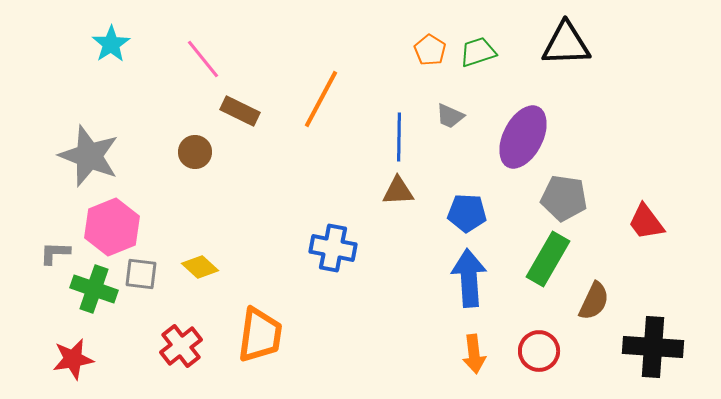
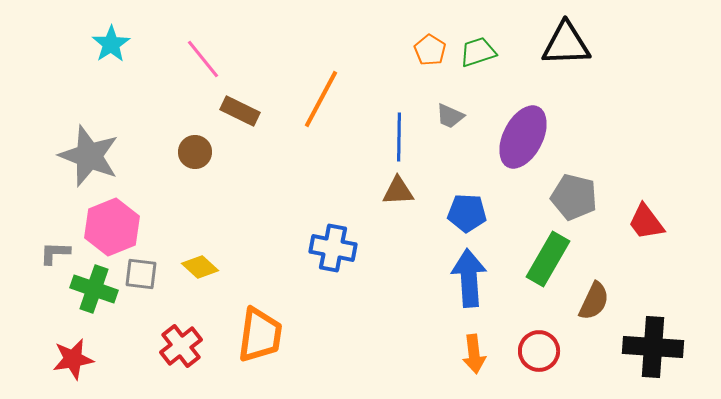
gray pentagon: moved 10 px right, 1 px up; rotated 6 degrees clockwise
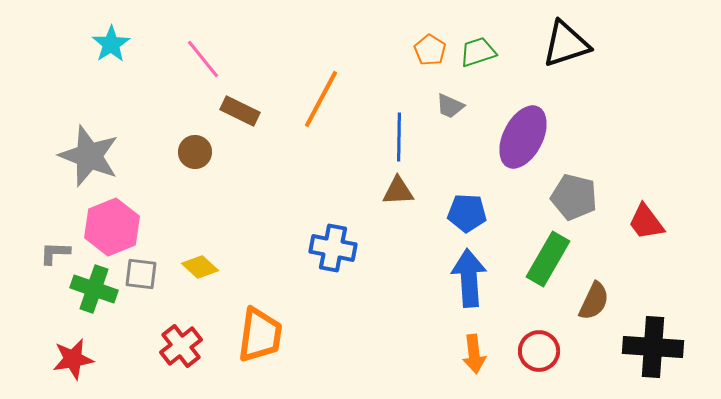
black triangle: rotated 16 degrees counterclockwise
gray trapezoid: moved 10 px up
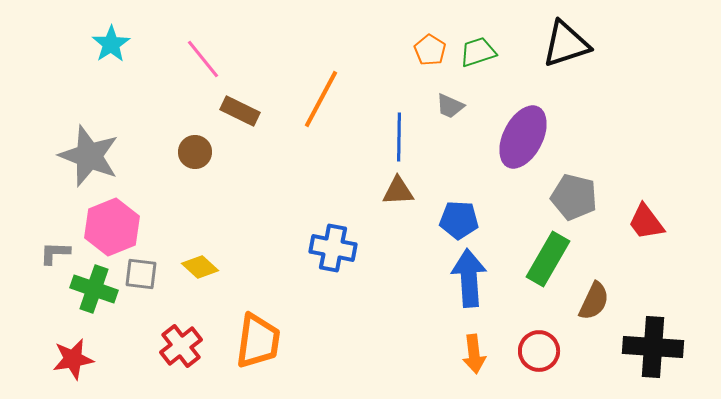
blue pentagon: moved 8 px left, 7 px down
orange trapezoid: moved 2 px left, 6 px down
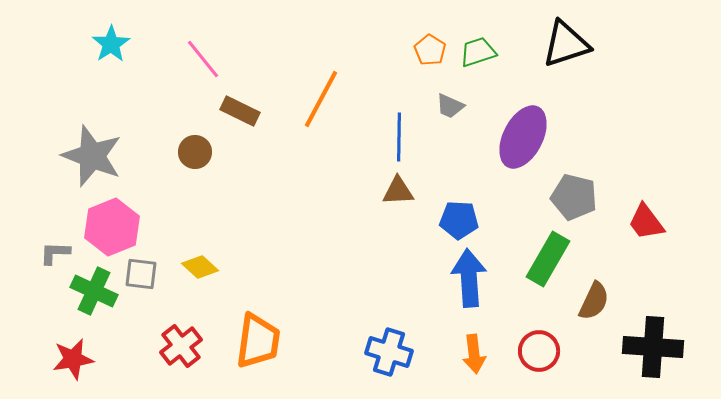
gray star: moved 3 px right
blue cross: moved 56 px right, 104 px down; rotated 6 degrees clockwise
green cross: moved 2 px down; rotated 6 degrees clockwise
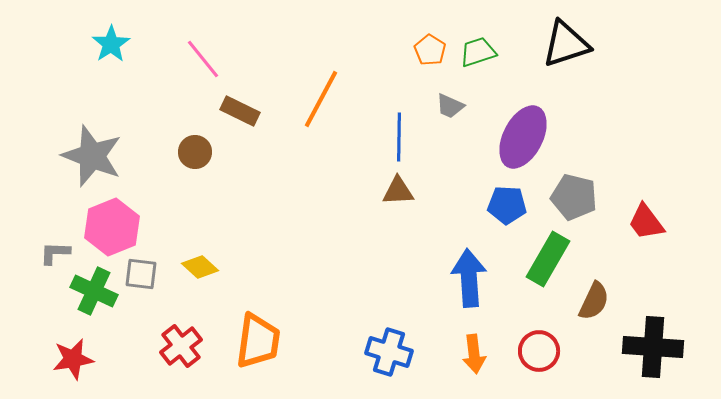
blue pentagon: moved 48 px right, 15 px up
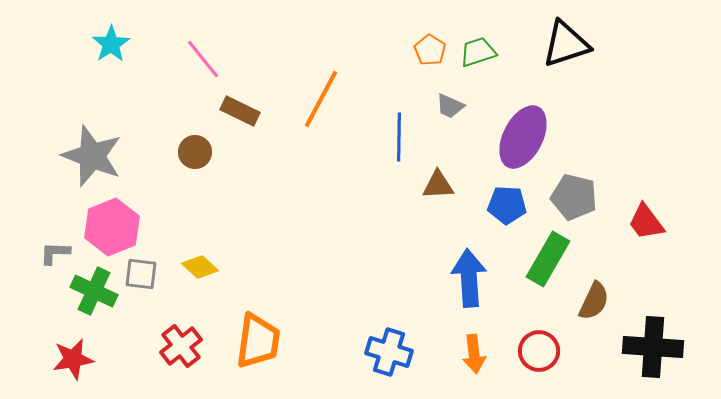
brown triangle: moved 40 px right, 6 px up
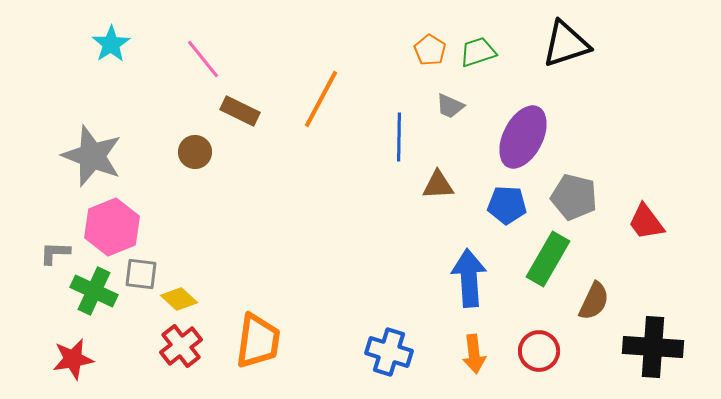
yellow diamond: moved 21 px left, 32 px down
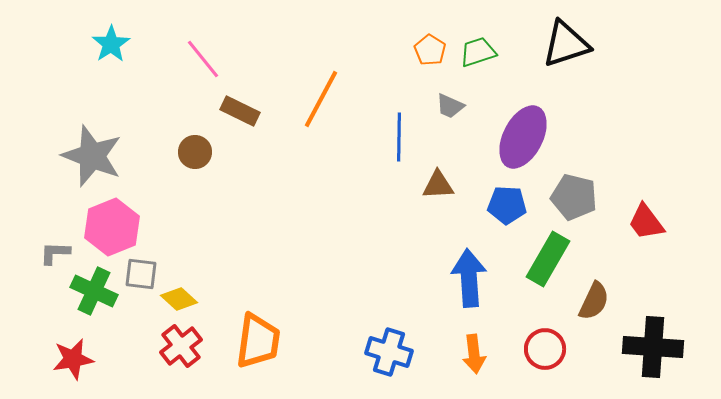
red circle: moved 6 px right, 2 px up
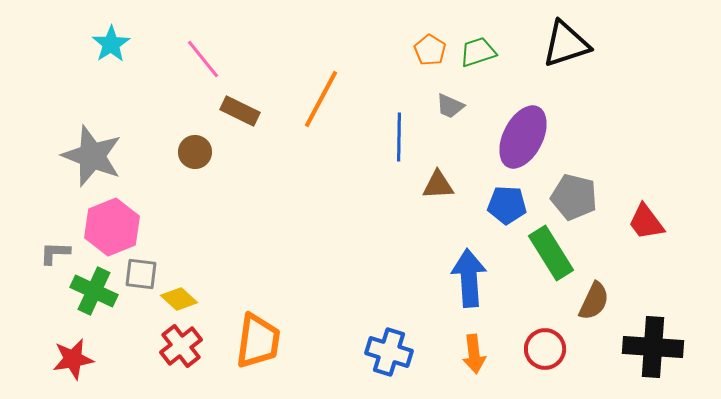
green rectangle: moved 3 px right, 6 px up; rotated 62 degrees counterclockwise
